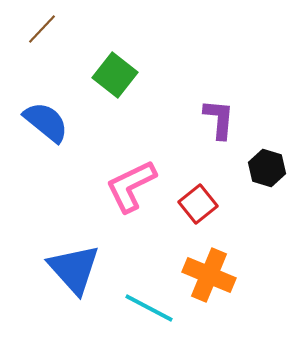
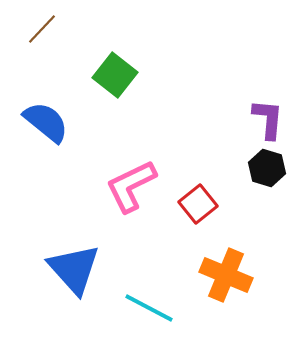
purple L-shape: moved 49 px right
orange cross: moved 17 px right
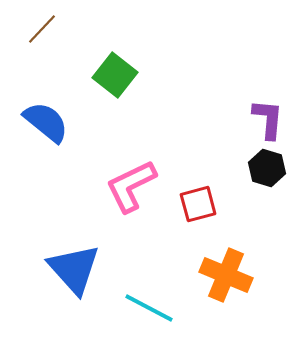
red square: rotated 24 degrees clockwise
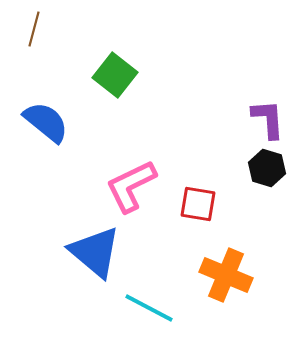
brown line: moved 8 px left; rotated 28 degrees counterclockwise
purple L-shape: rotated 9 degrees counterclockwise
red square: rotated 24 degrees clockwise
blue triangle: moved 21 px right, 17 px up; rotated 8 degrees counterclockwise
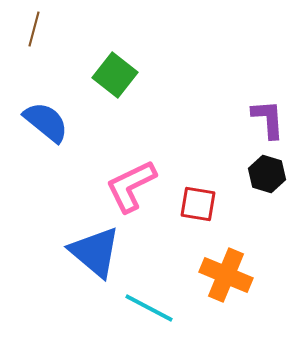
black hexagon: moved 6 px down
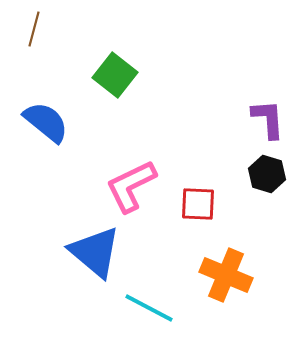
red square: rotated 6 degrees counterclockwise
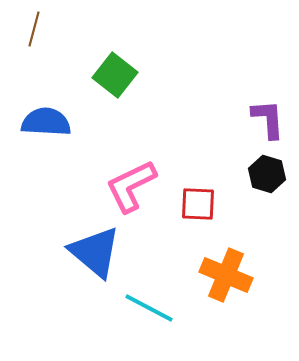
blue semicircle: rotated 36 degrees counterclockwise
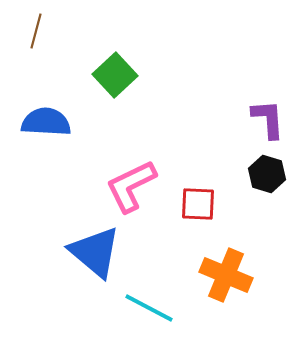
brown line: moved 2 px right, 2 px down
green square: rotated 9 degrees clockwise
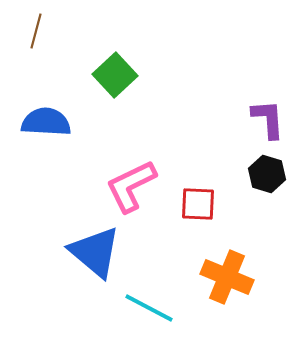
orange cross: moved 1 px right, 2 px down
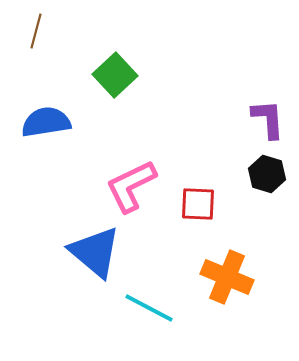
blue semicircle: rotated 12 degrees counterclockwise
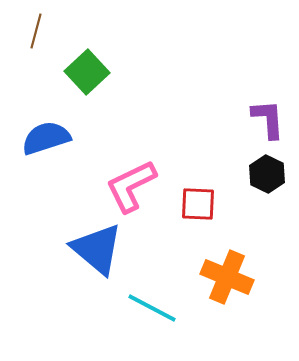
green square: moved 28 px left, 3 px up
blue semicircle: moved 16 px down; rotated 9 degrees counterclockwise
black hexagon: rotated 9 degrees clockwise
blue triangle: moved 2 px right, 3 px up
cyan line: moved 3 px right
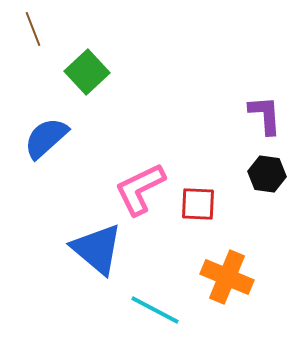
brown line: moved 3 px left, 2 px up; rotated 36 degrees counterclockwise
purple L-shape: moved 3 px left, 4 px up
blue semicircle: rotated 24 degrees counterclockwise
black hexagon: rotated 18 degrees counterclockwise
pink L-shape: moved 9 px right, 3 px down
cyan line: moved 3 px right, 2 px down
